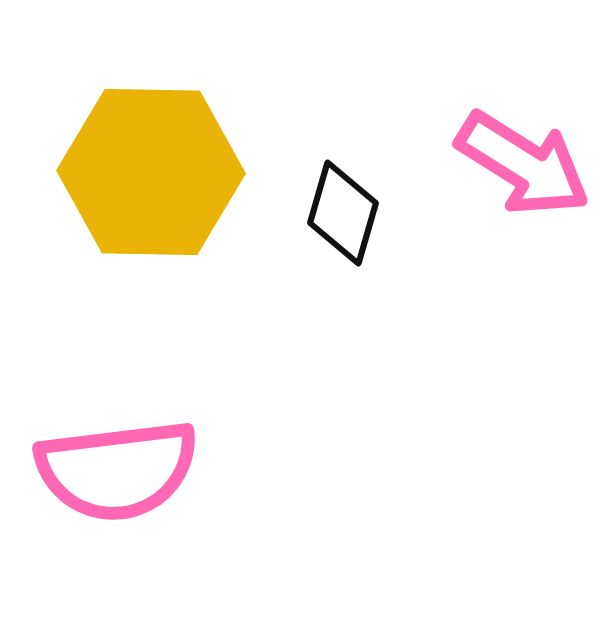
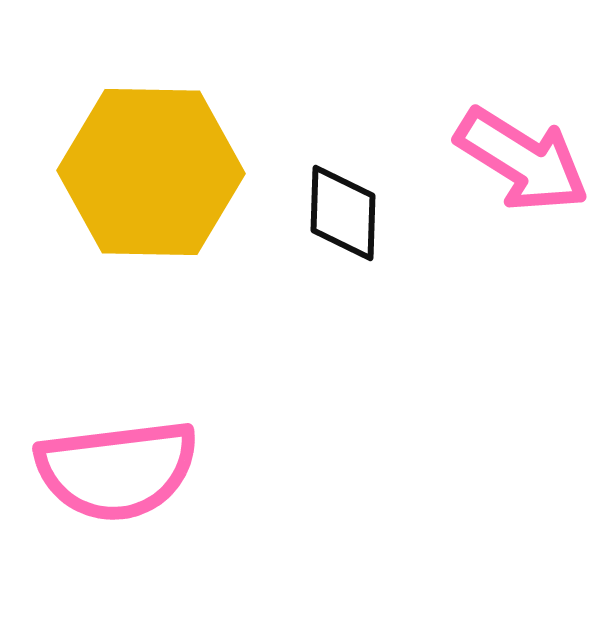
pink arrow: moved 1 px left, 4 px up
black diamond: rotated 14 degrees counterclockwise
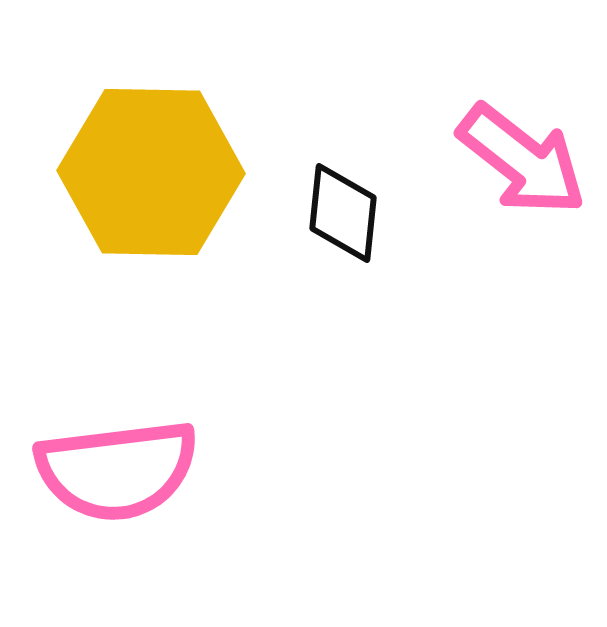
pink arrow: rotated 6 degrees clockwise
black diamond: rotated 4 degrees clockwise
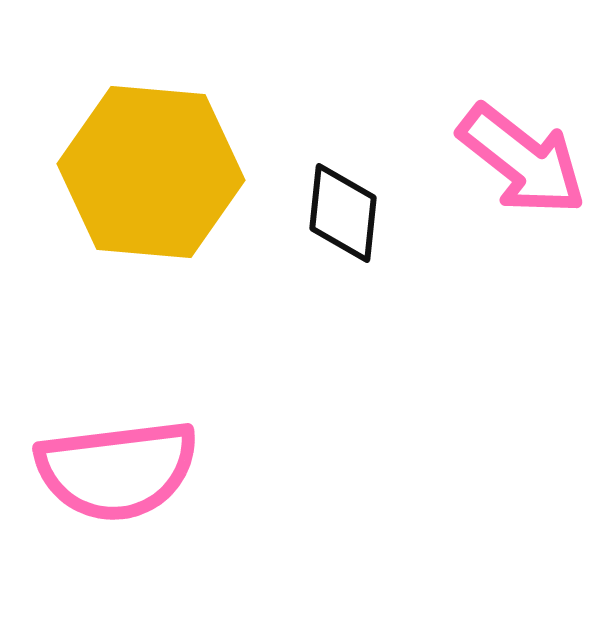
yellow hexagon: rotated 4 degrees clockwise
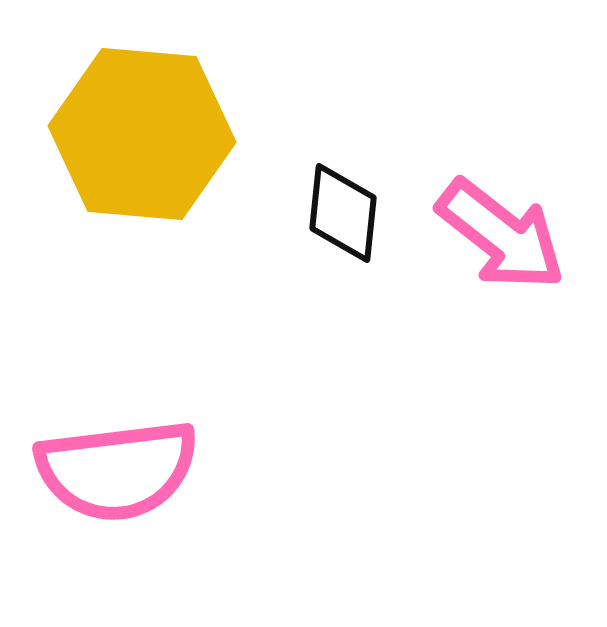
pink arrow: moved 21 px left, 75 px down
yellow hexagon: moved 9 px left, 38 px up
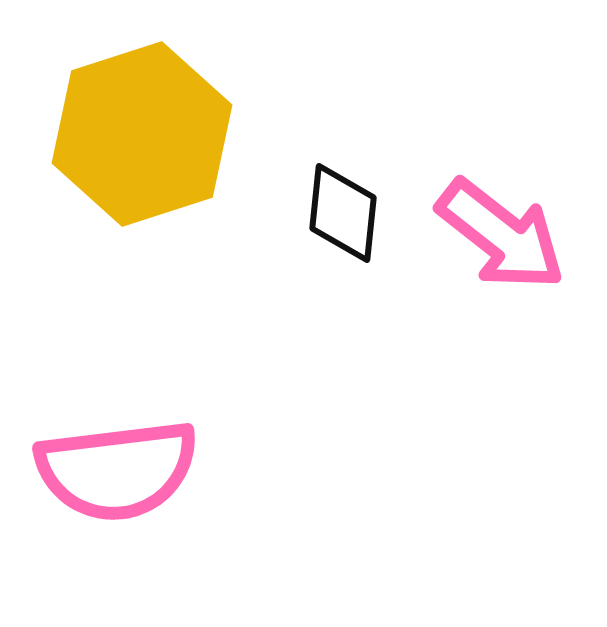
yellow hexagon: rotated 23 degrees counterclockwise
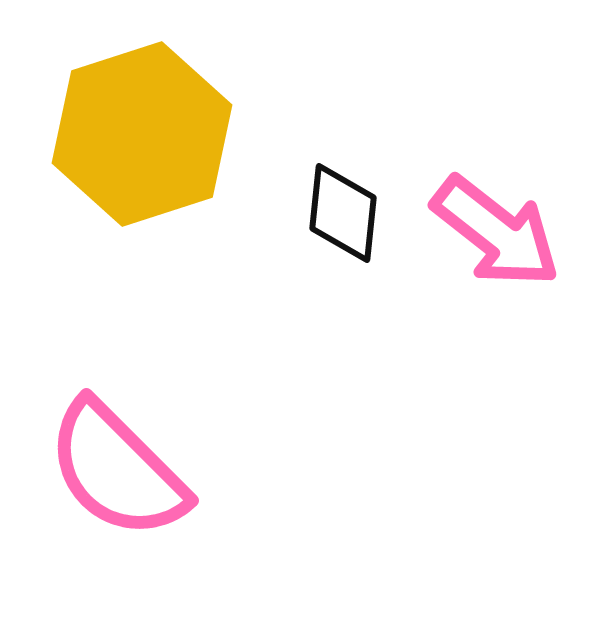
pink arrow: moved 5 px left, 3 px up
pink semicircle: rotated 52 degrees clockwise
